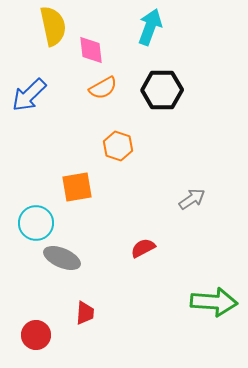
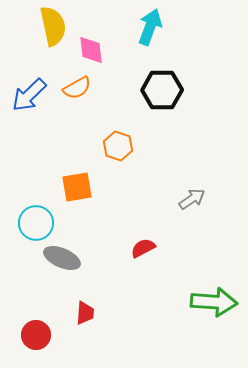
orange semicircle: moved 26 px left
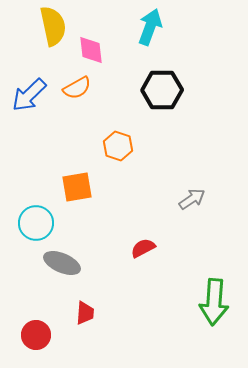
gray ellipse: moved 5 px down
green arrow: rotated 90 degrees clockwise
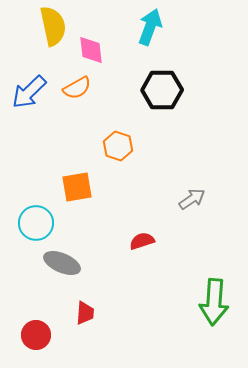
blue arrow: moved 3 px up
red semicircle: moved 1 px left, 7 px up; rotated 10 degrees clockwise
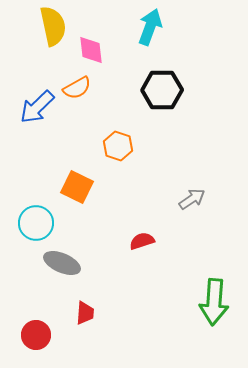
blue arrow: moved 8 px right, 15 px down
orange square: rotated 36 degrees clockwise
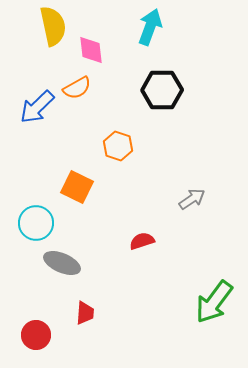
green arrow: rotated 33 degrees clockwise
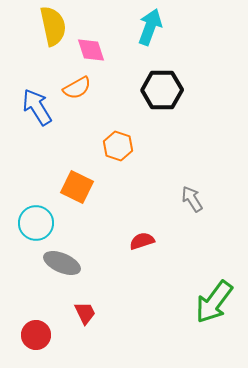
pink diamond: rotated 12 degrees counterclockwise
blue arrow: rotated 102 degrees clockwise
gray arrow: rotated 88 degrees counterclockwise
red trapezoid: rotated 30 degrees counterclockwise
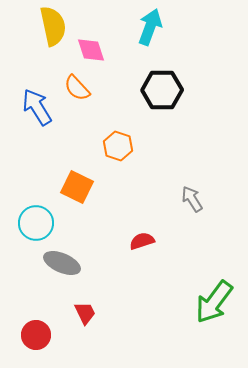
orange semicircle: rotated 76 degrees clockwise
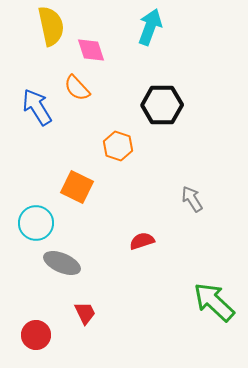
yellow semicircle: moved 2 px left
black hexagon: moved 15 px down
green arrow: rotated 96 degrees clockwise
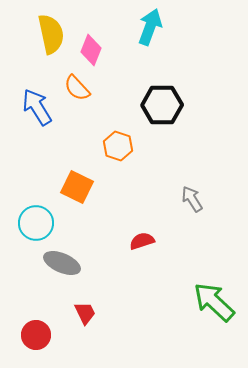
yellow semicircle: moved 8 px down
pink diamond: rotated 40 degrees clockwise
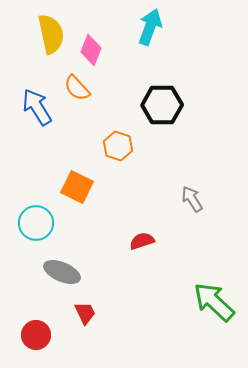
gray ellipse: moved 9 px down
